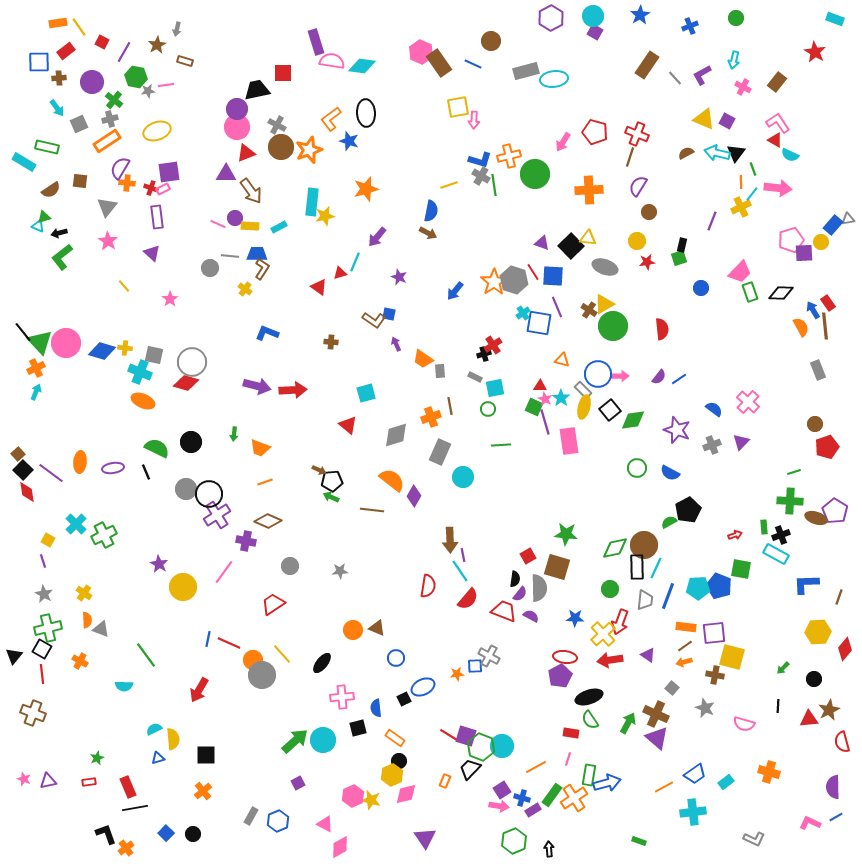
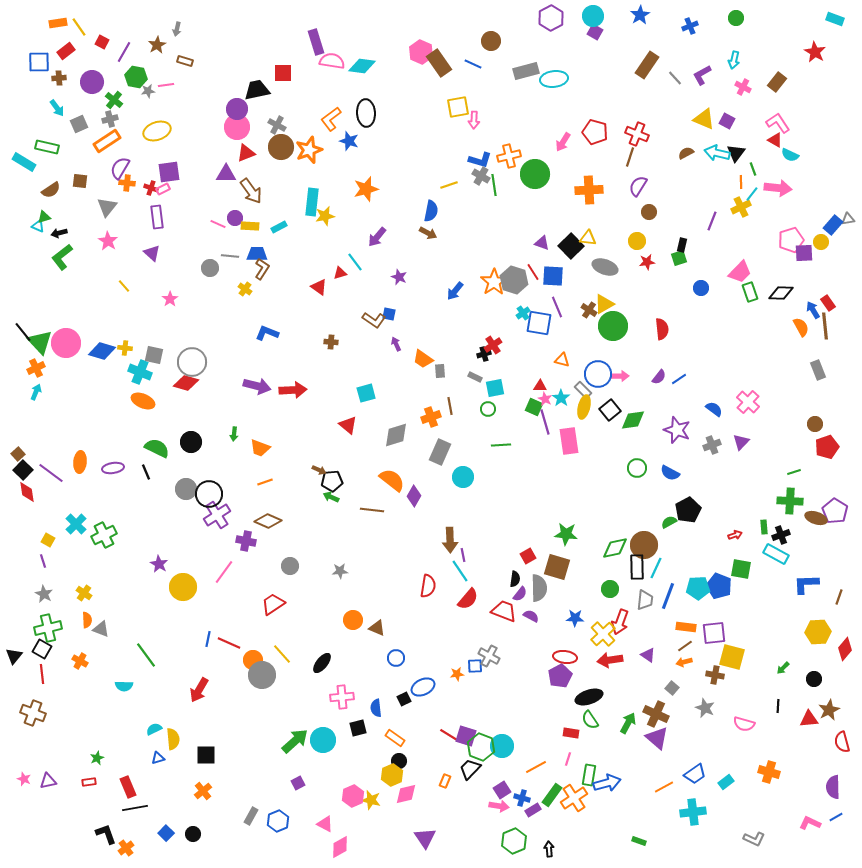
cyan line at (355, 262): rotated 60 degrees counterclockwise
orange circle at (353, 630): moved 10 px up
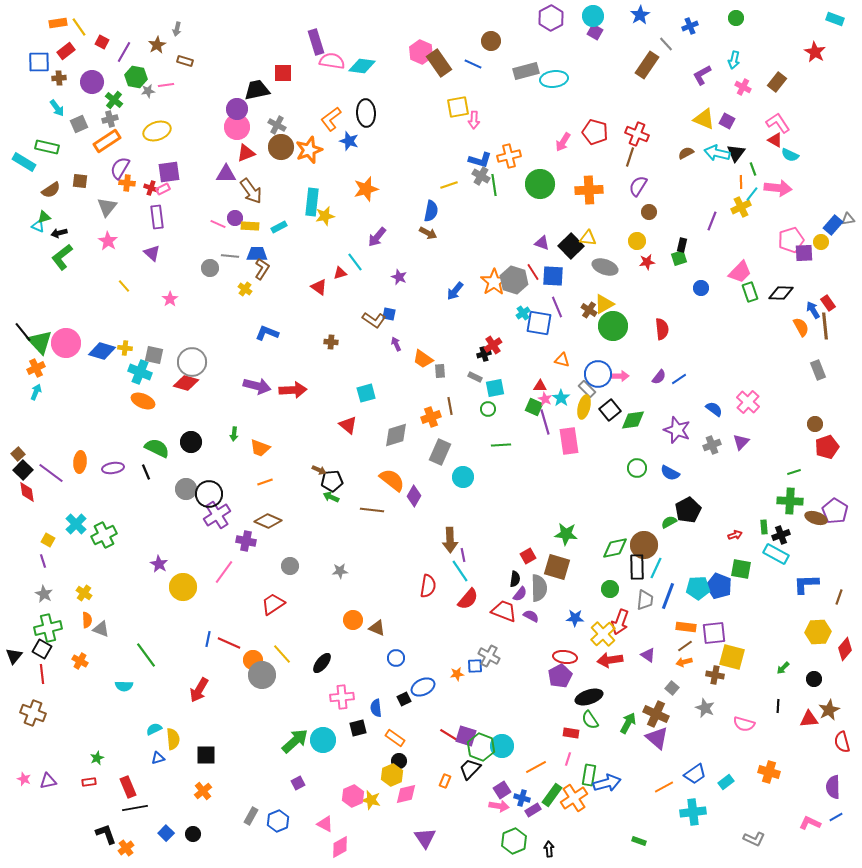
gray line at (675, 78): moved 9 px left, 34 px up
green circle at (535, 174): moved 5 px right, 10 px down
gray rectangle at (583, 390): moved 4 px right, 1 px up
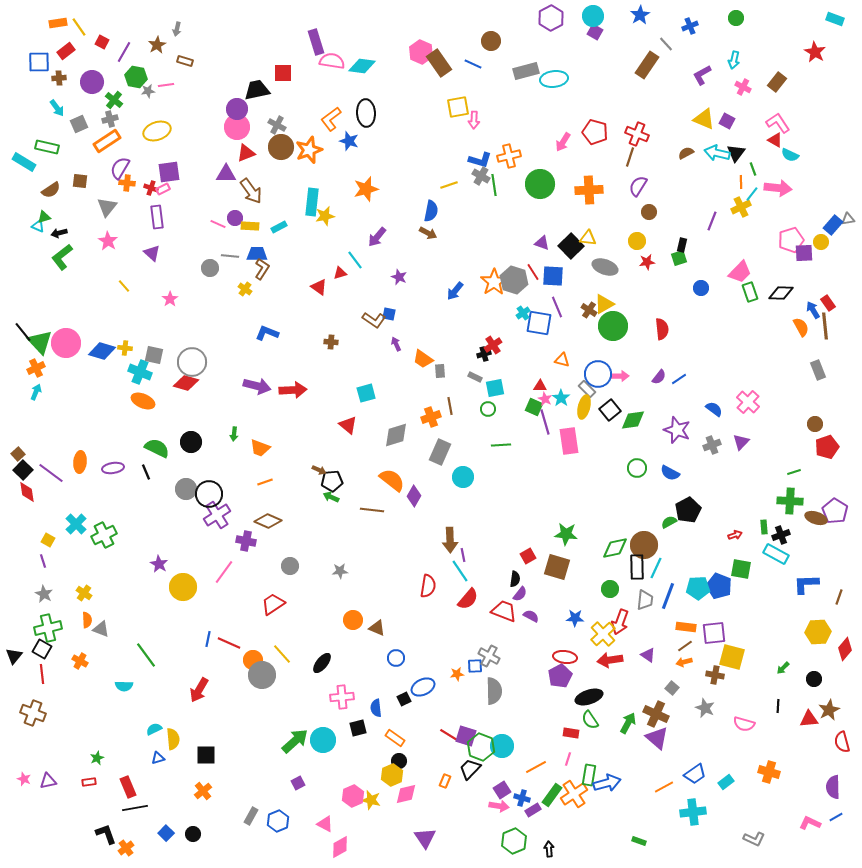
cyan line at (355, 262): moved 2 px up
gray semicircle at (539, 588): moved 45 px left, 103 px down
orange cross at (574, 798): moved 4 px up
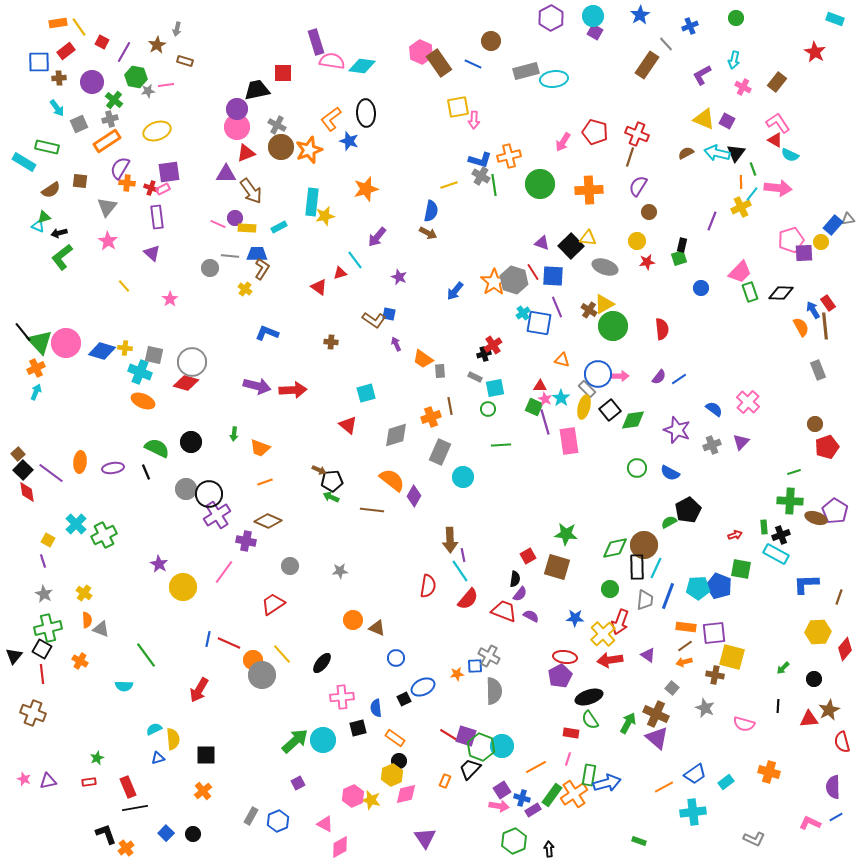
yellow rectangle at (250, 226): moved 3 px left, 2 px down
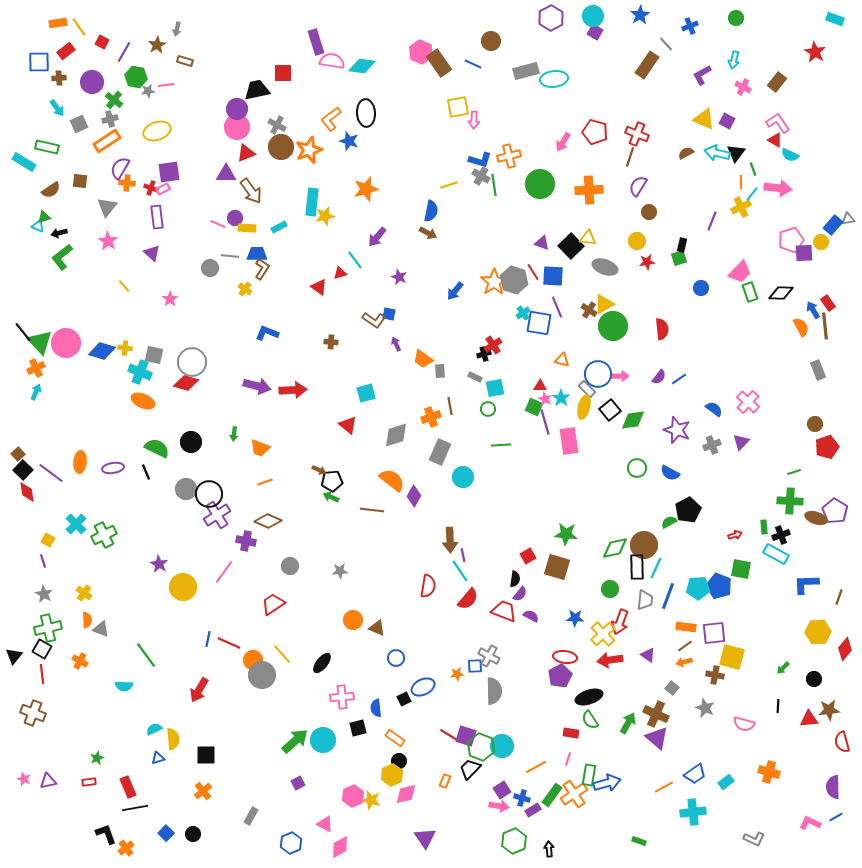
brown star at (829, 710): rotated 20 degrees clockwise
blue hexagon at (278, 821): moved 13 px right, 22 px down
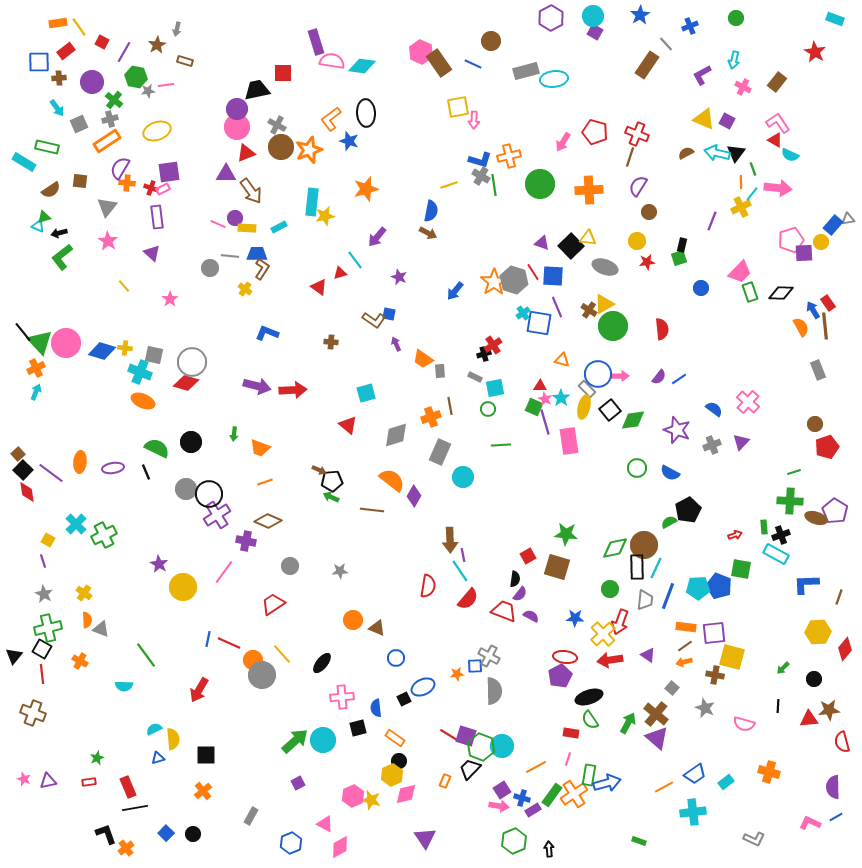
brown cross at (656, 714): rotated 15 degrees clockwise
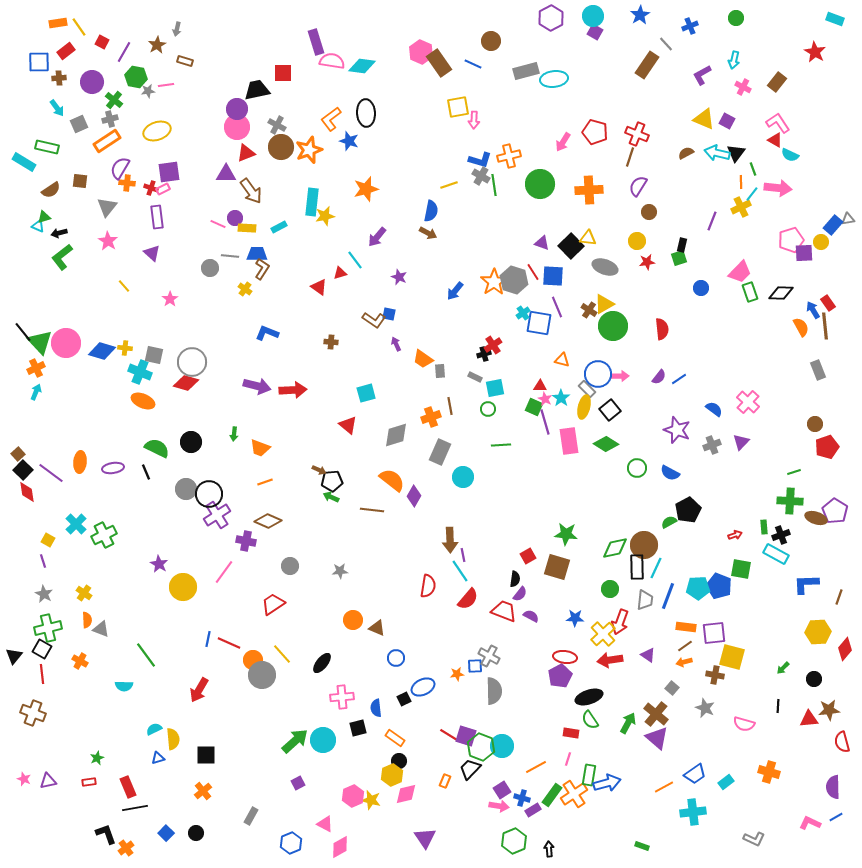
green diamond at (633, 420): moved 27 px left, 24 px down; rotated 40 degrees clockwise
black circle at (193, 834): moved 3 px right, 1 px up
green rectangle at (639, 841): moved 3 px right, 5 px down
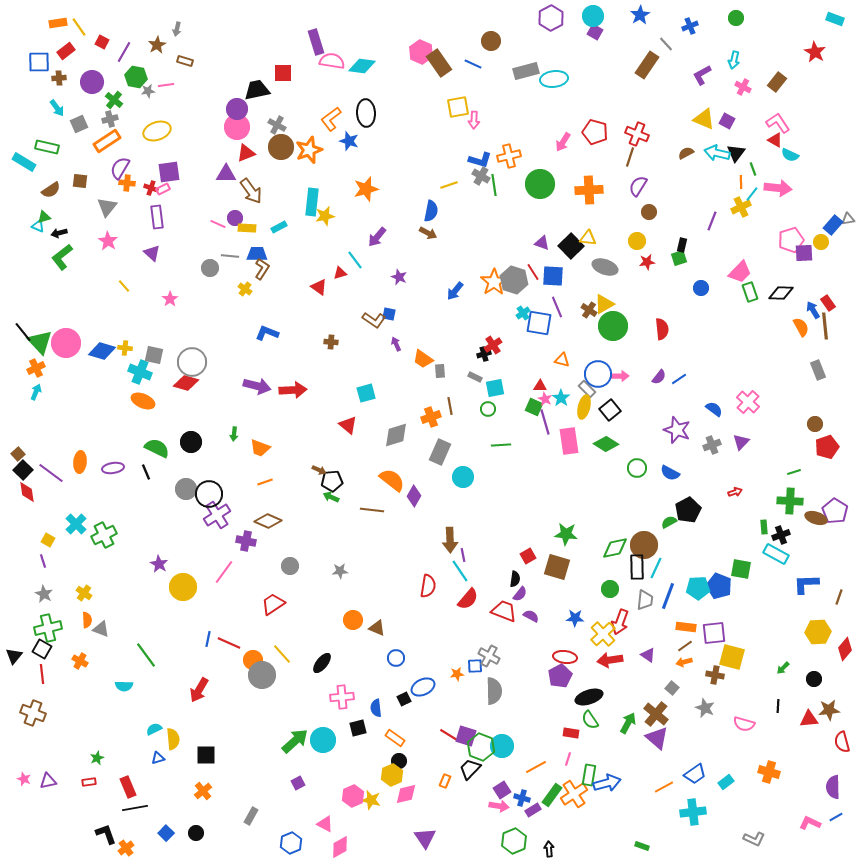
red arrow at (735, 535): moved 43 px up
